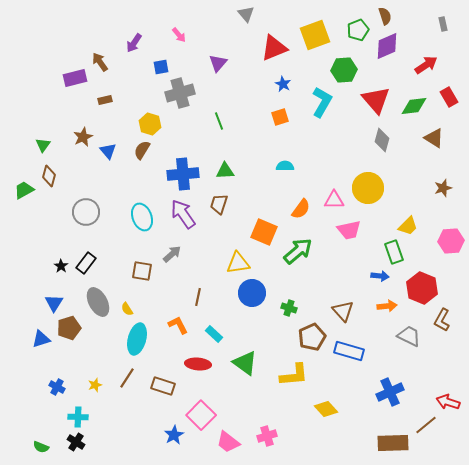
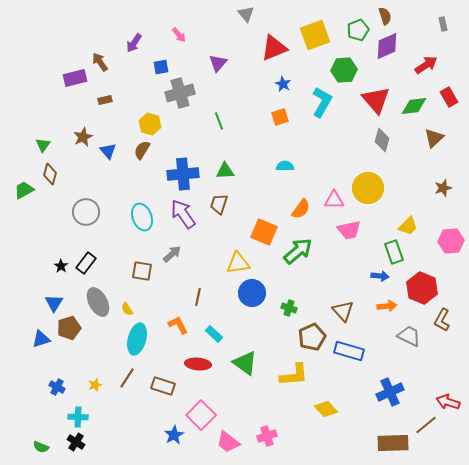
brown triangle at (434, 138): rotated 45 degrees clockwise
brown diamond at (49, 176): moved 1 px right, 2 px up
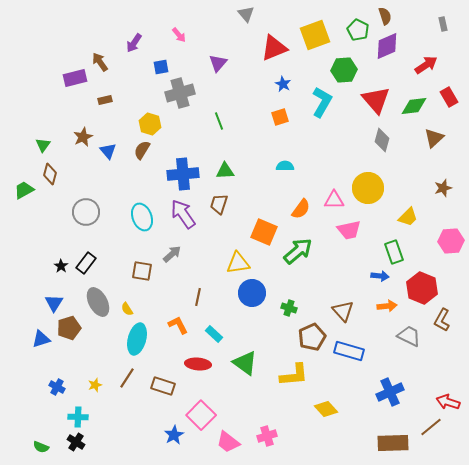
green pentagon at (358, 30): rotated 25 degrees counterclockwise
yellow trapezoid at (408, 226): moved 9 px up
brown line at (426, 425): moved 5 px right, 2 px down
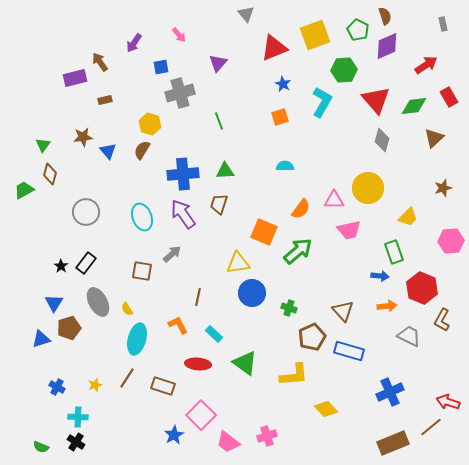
brown star at (83, 137): rotated 18 degrees clockwise
brown rectangle at (393, 443): rotated 20 degrees counterclockwise
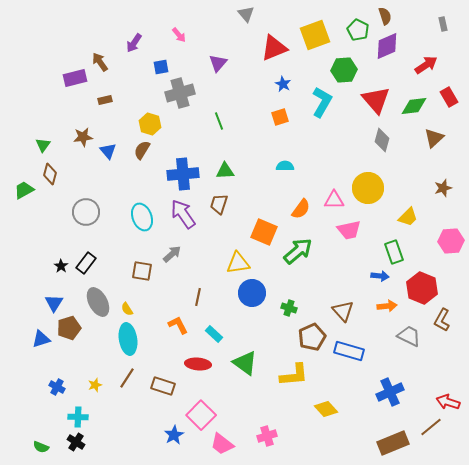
cyan ellipse at (137, 339): moved 9 px left; rotated 24 degrees counterclockwise
pink trapezoid at (228, 442): moved 6 px left, 2 px down
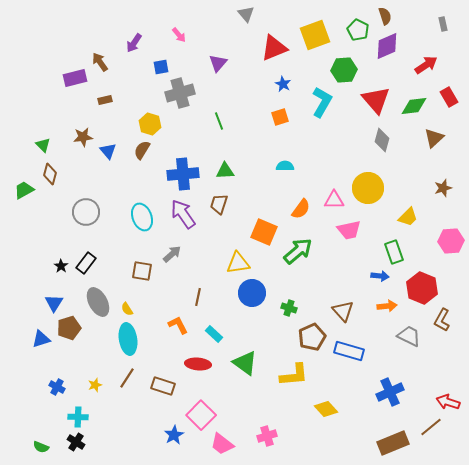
green triangle at (43, 145): rotated 21 degrees counterclockwise
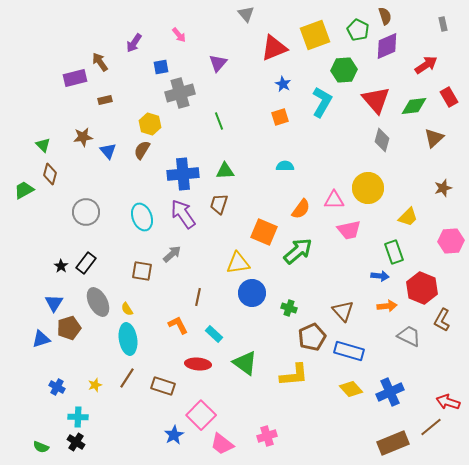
yellow diamond at (326, 409): moved 25 px right, 20 px up
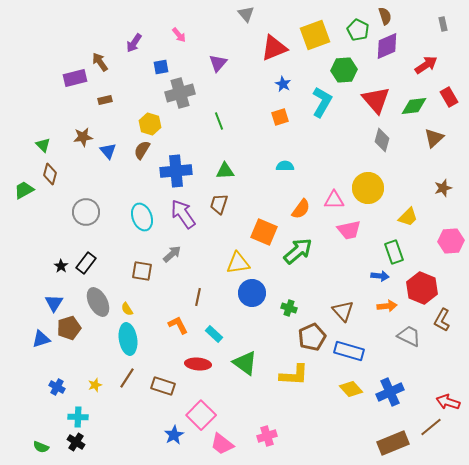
blue cross at (183, 174): moved 7 px left, 3 px up
yellow L-shape at (294, 375): rotated 8 degrees clockwise
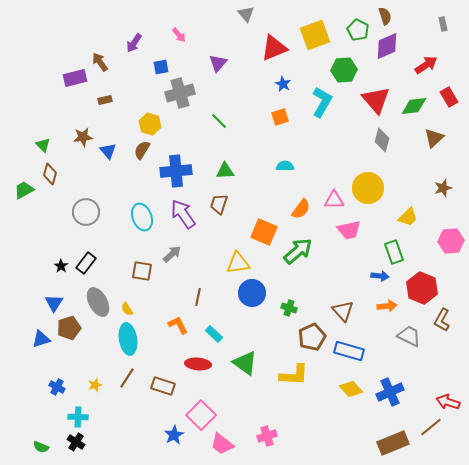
green line at (219, 121): rotated 24 degrees counterclockwise
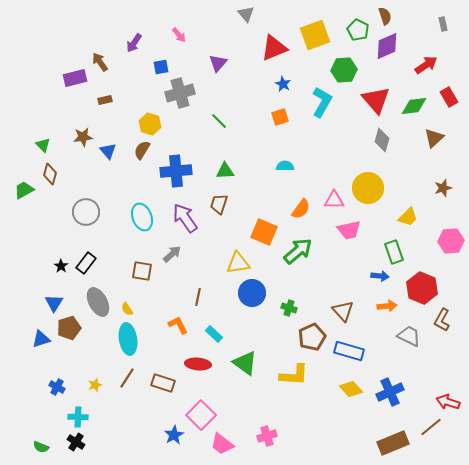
purple arrow at (183, 214): moved 2 px right, 4 px down
brown rectangle at (163, 386): moved 3 px up
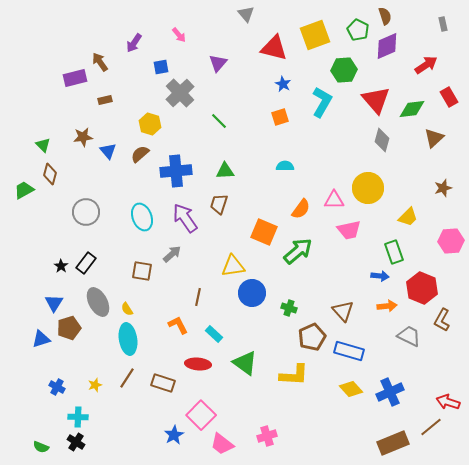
red triangle at (274, 48): rotated 36 degrees clockwise
gray cross at (180, 93): rotated 28 degrees counterclockwise
green diamond at (414, 106): moved 2 px left, 3 px down
brown semicircle at (142, 150): moved 2 px left, 4 px down; rotated 18 degrees clockwise
yellow triangle at (238, 263): moved 5 px left, 3 px down
